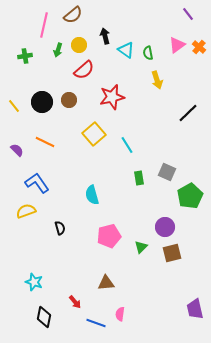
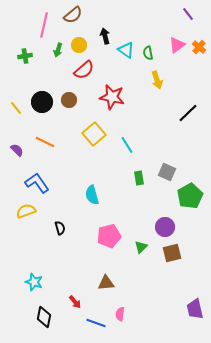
red star: rotated 25 degrees clockwise
yellow line: moved 2 px right, 2 px down
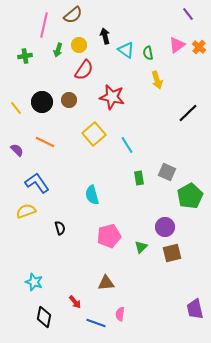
red semicircle: rotated 15 degrees counterclockwise
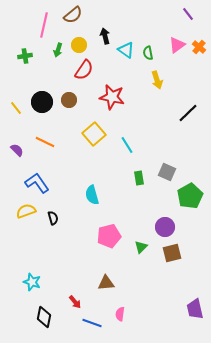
black semicircle: moved 7 px left, 10 px up
cyan star: moved 2 px left
blue line: moved 4 px left
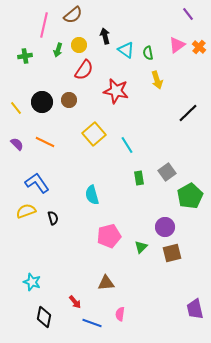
red star: moved 4 px right, 6 px up
purple semicircle: moved 6 px up
gray square: rotated 30 degrees clockwise
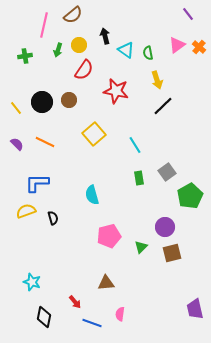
black line: moved 25 px left, 7 px up
cyan line: moved 8 px right
blue L-shape: rotated 55 degrees counterclockwise
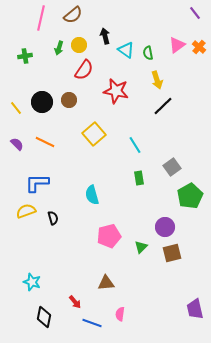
purple line: moved 7 px right, 1 px up
pink line: moved 3 px left, 7 px up
green arrow: moved 1 px right, 2 px up
gray square: moved 5 px right, 5 px up
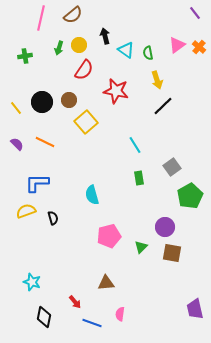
yellow square: moved 8 px left, 12 px up
brown square: rotated 24 degrees clockwise
